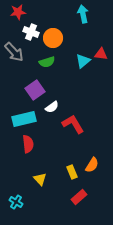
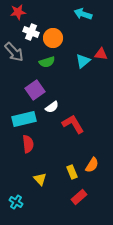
cyan arrow: rotated 60 degrees counterclockwise
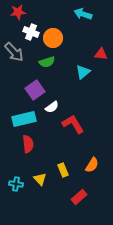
cyan triangle: moved 11 px down
yellow rectangle: moved 9 px left, 2 px up
cyan cross: moved 18 px up; rotated 24 degrees counterclockwise
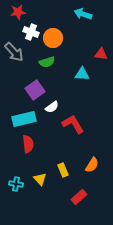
cyan triangle: moved 1 px left, 2 px down; rotated 42 degrees clockwise
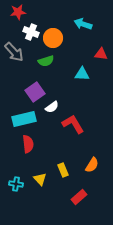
cyan arrow: moved 10 px down
green semicircle: moved 1 px left, 1 px up
purple square: moved 2 px down
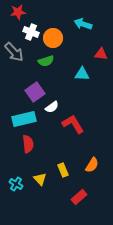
cyan cross: rotated 24 degrees clockwise
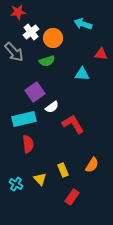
white cross: rotated 28 degrees clockwise
green semicircle: moved 1 px right
red rectangle: moved 7 px left; rotated 14 degrees counterclockwise
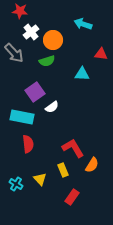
red star: moved 2 px right, 1 px up; rotated 14 degrees clockwise
orange circle: moved 2 px down
gray arrow: moved 1 px down
cyan rectangle: moved 2 px left, 2 px up; rotated 25 degrees clockwise
red L-shape: moved 24 px down
